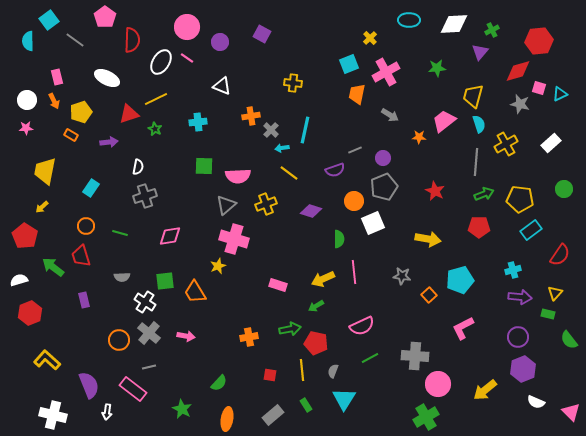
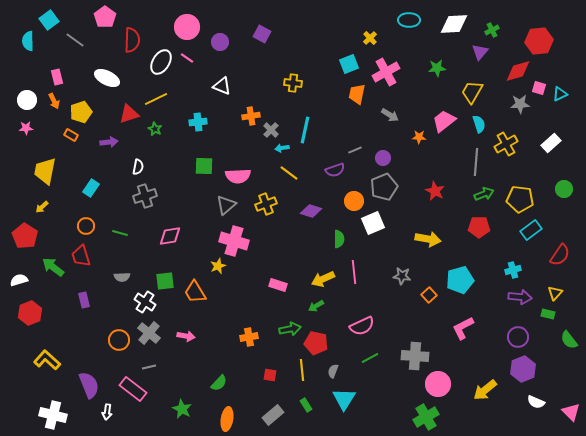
yellow trapezoid at (473, 96): moved 1 px left, 4 px up; rotated 15 degrees clockwise
gray star at (520, 104): rotated 18 degrees counterclockwise
pink cross at (234, 239): moved 2 px down
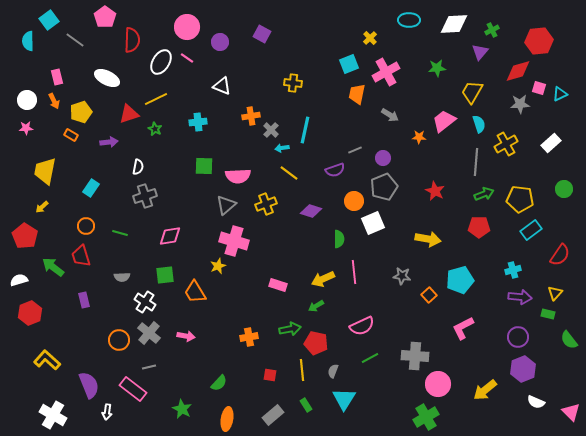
green square at (165, 281): moved 6 px up
white cross at (53, 415): rotated 16 degrees clockwise
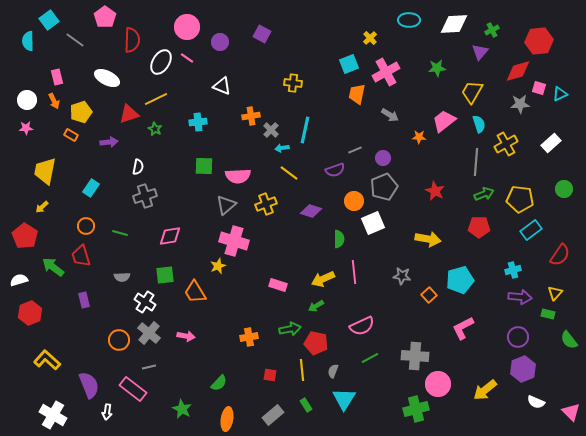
green cross at (426, 417): moved 10 px left, 8 px up; rotated 15 degrees clockwise
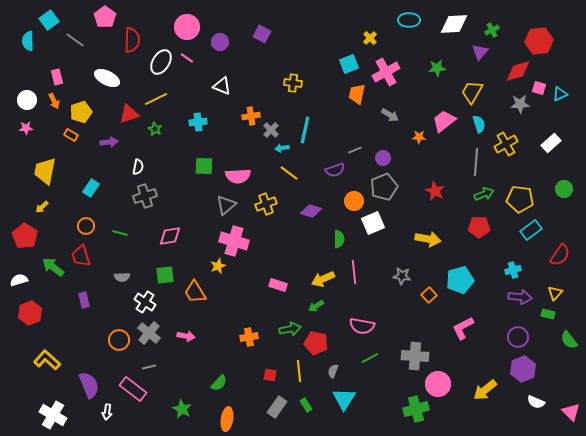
pink semicircle at (362, 326): rotated 35 degrees clockwise
yellow line at (302, 370): moved 3 px left, 1 px down
gray rectangle at (273, 415): moved 4 px right, 8 px up; rotated 15 degrees counterclockwise
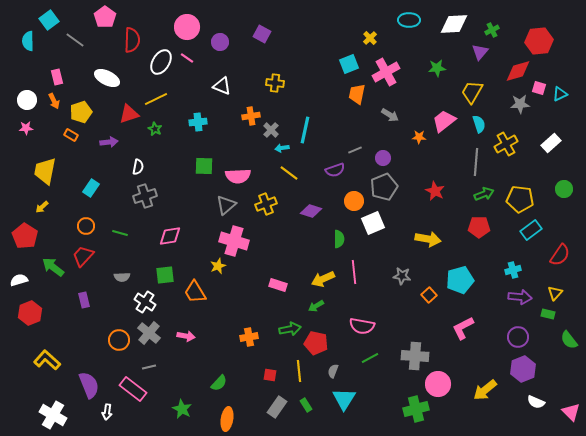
yellow cross at (293, 83): moved 18 px left
red trapezoid at (81, 256): moved 2 px right; rotated 60 degrees clockwise
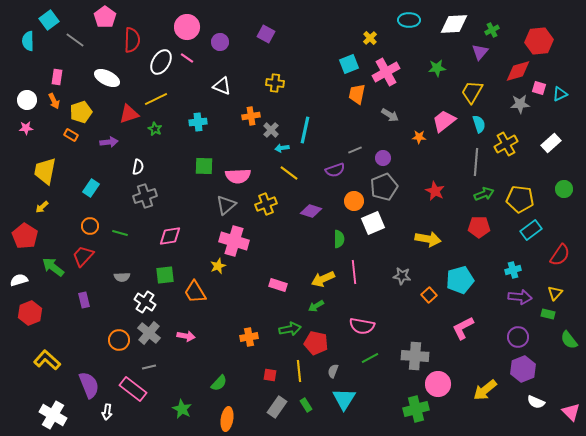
purple square at (262, 34): moved 4 px right
pink rectangle at (57, 77): rotated 21 degrees clockwise
orange circle at (86, 226): moved 4 px right
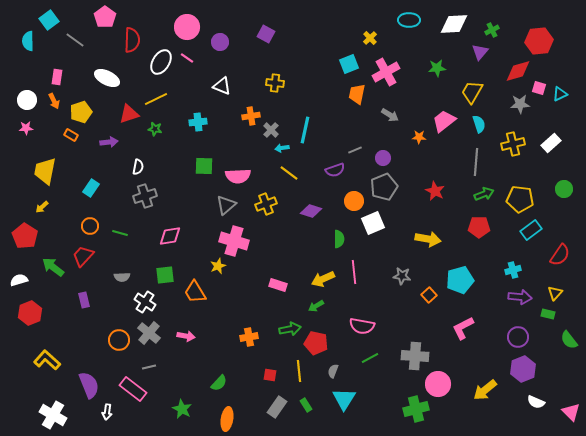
green star at (155, 129): rotated 16 degrees counterclockwise
yellow cross at (506, 144): moved 7 px right; rotated 15 degrees clockwise
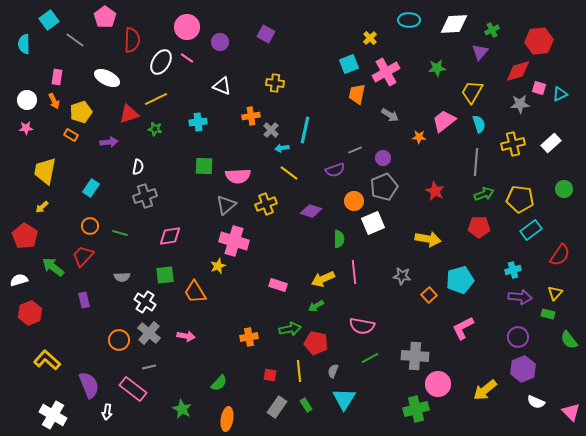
cyan semicircle at (28, 41): moved 4 px left, 3 px down
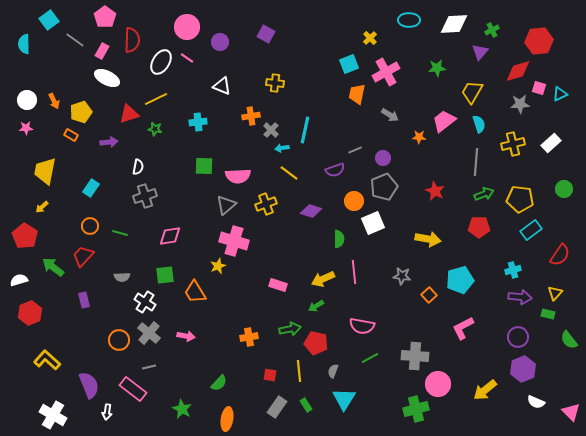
pink rectangle at (57, 77): moved 45 px right, 26 px up; rotated 21 degrees clockwise
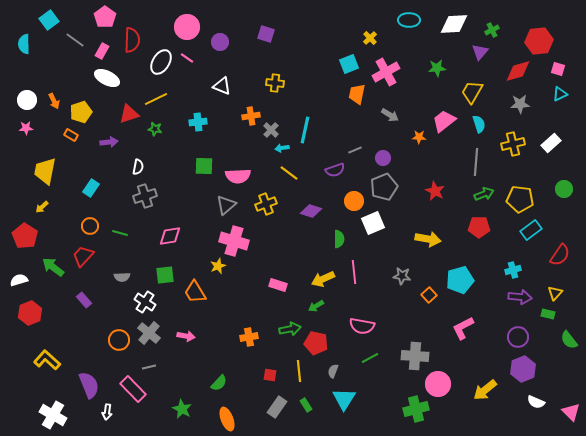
purple square at (266, 34): rotated 12 degrees counterclockwise
pink square at (539, 88): moved 19 px right, 19 px up
purple rectangle at (84, 300): rotated 28 degrees counterclockwise
pink rectangle at (133, 389): rotated 8 degrees clockwise
orange ellipse at (227, 419): rotated 30 degrees counterclockwise
